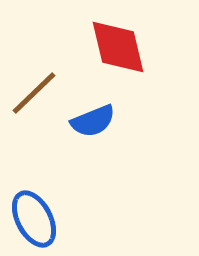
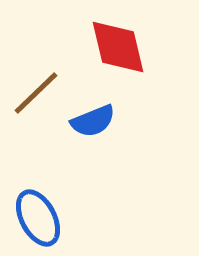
brown line: moved 2 px right
blue ellipse: moved 4 px right, 1 px up
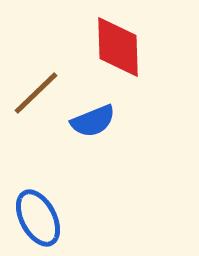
red diamond: rotated 12 degrees clockwise
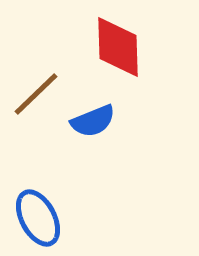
brown line: moved 1 px down
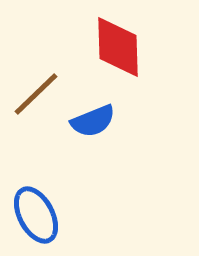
blue ellipse: moved 2 px left, 3 px up
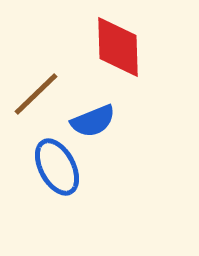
blue ellipse: moved 21 px right, 48 px up
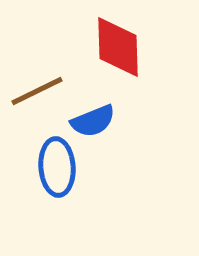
brown line: moved 1 px right, 3 px up; rotated 18 degrees clockwise
blue ellipse: rotated 24 degrees clockwise
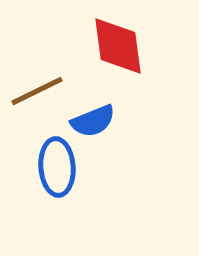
red diamond: moved 1 px up; rotated 6 degrees counterclockwise
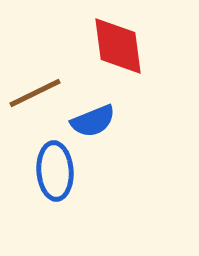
brown line: moved 2 px left, 2 px down
blue ellipse: moved 2 px left, 4 px down
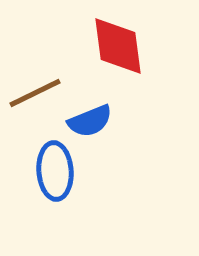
blue semicircle: moved 3 px left
